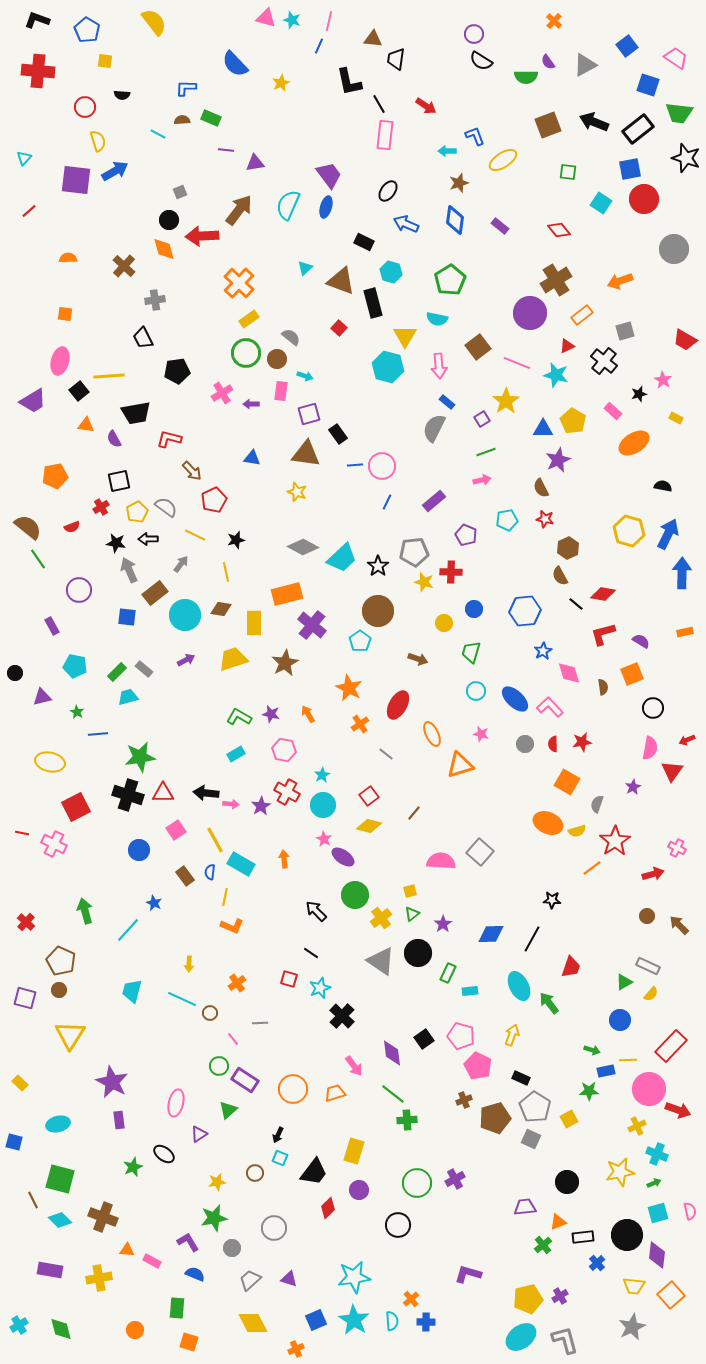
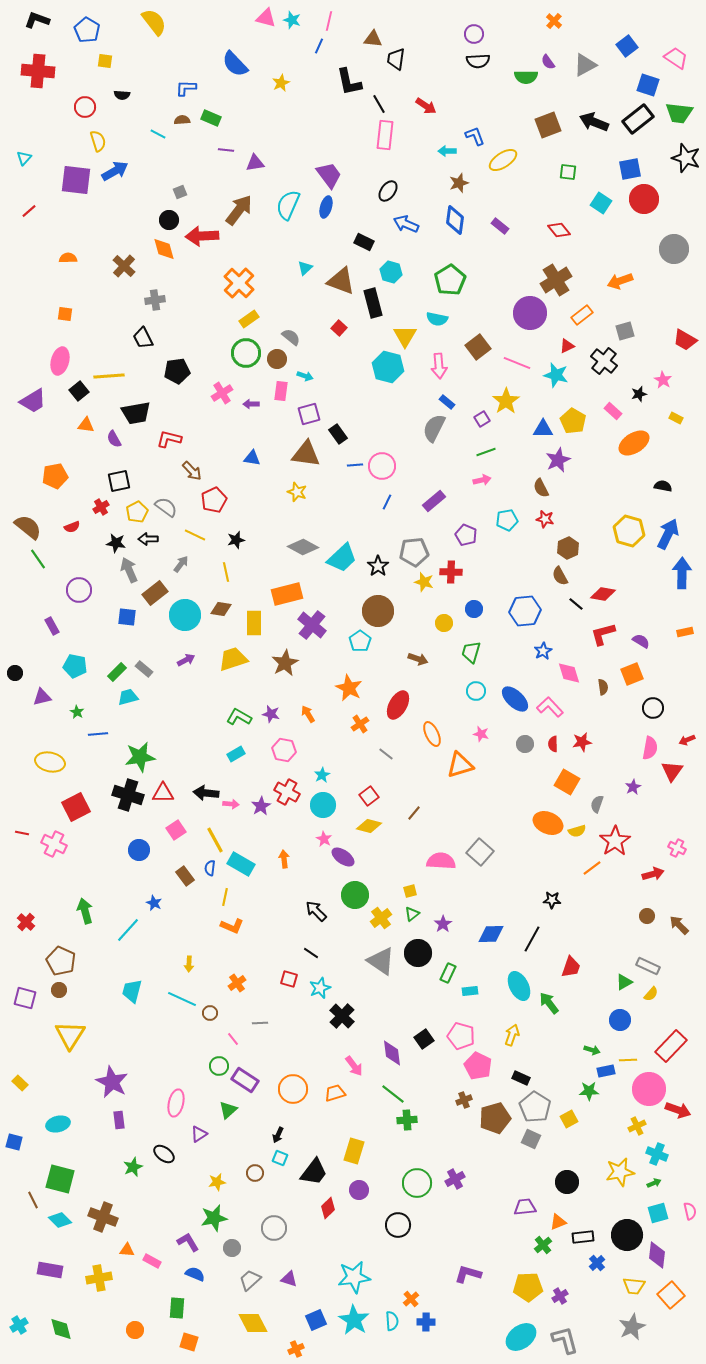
black semicircle at (481, 61): moved 3 px left; rotated 35 degrees counterclockwise
black rectangle at (638, 129): moved 10 px up
blue semicircle at (210, 872): moved 4 px up
yellow pentagon at (528, 1299): moved 12 px up; rotated 12 degrees clockwise
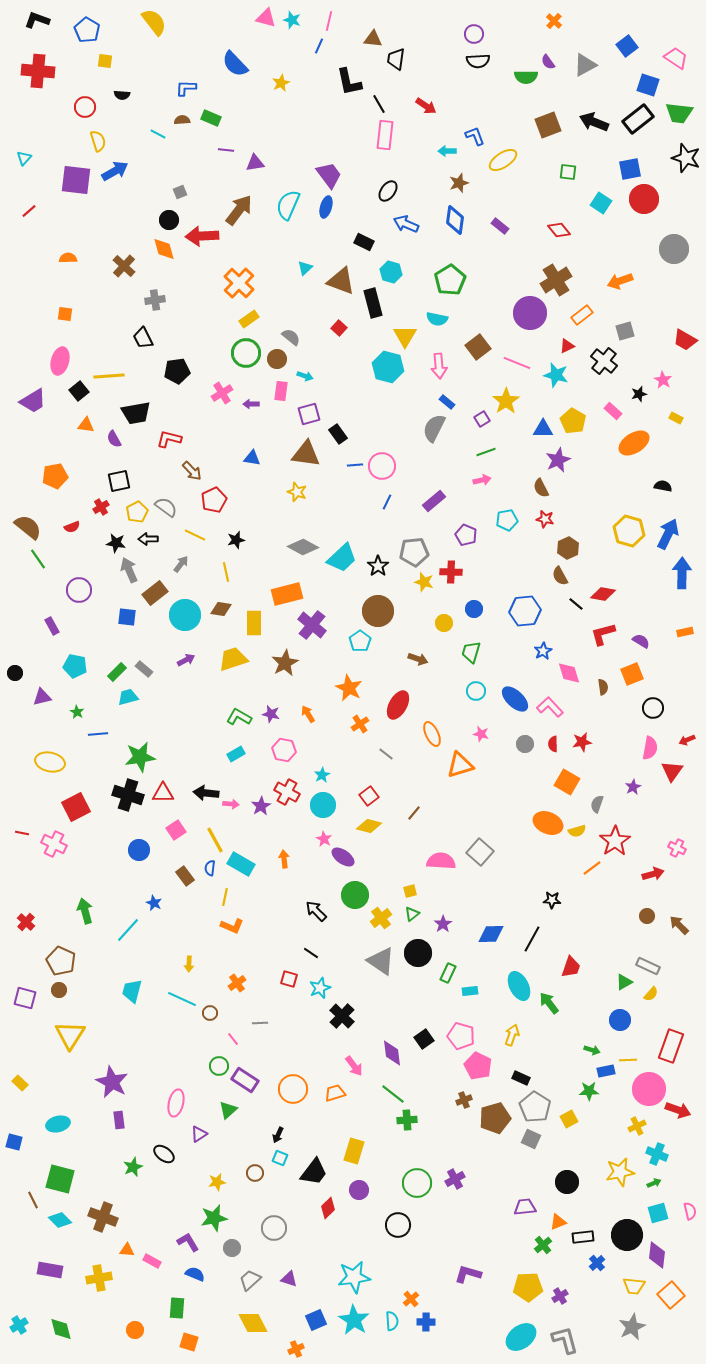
red rectangle at (671, 1046): rotated 24 degrees counterclockwise
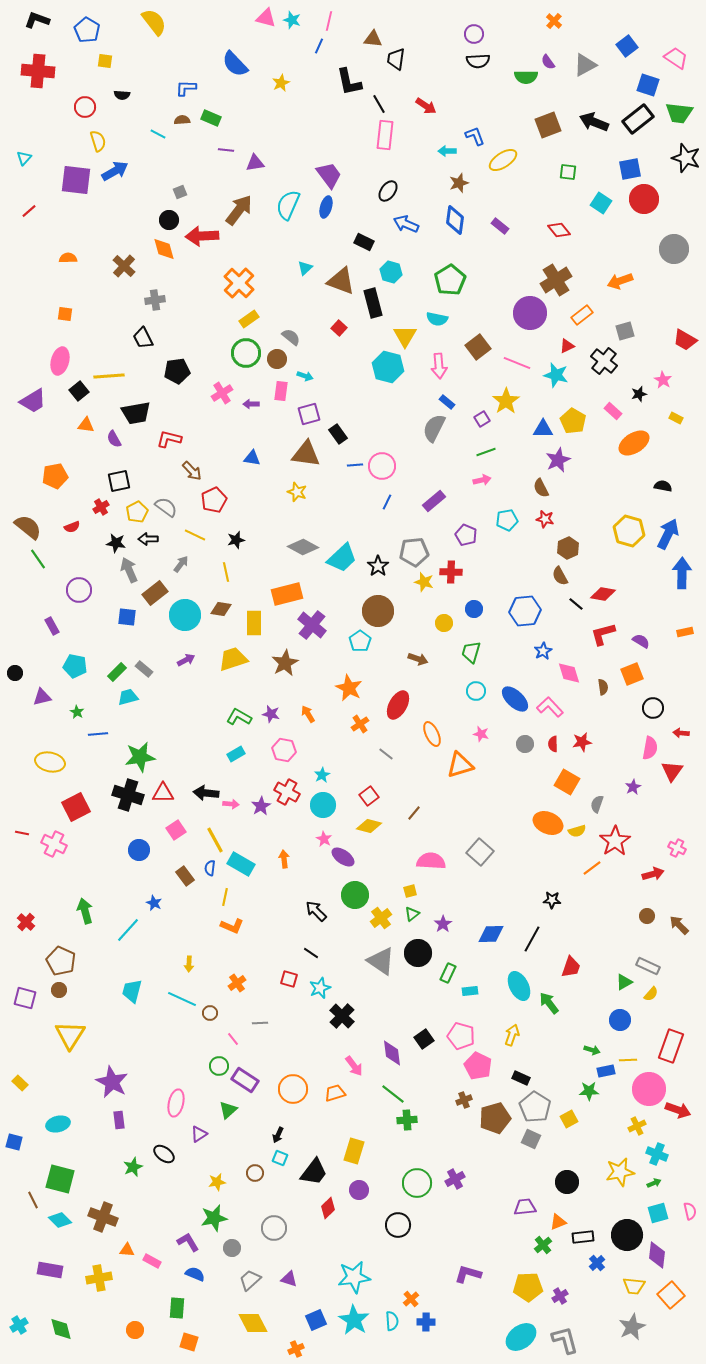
red arrow at (687, 740): moved 6 px left, 7 px up; rotated 28 degrees clockwise
pink semicircle at (441, 861): moved 10 px left
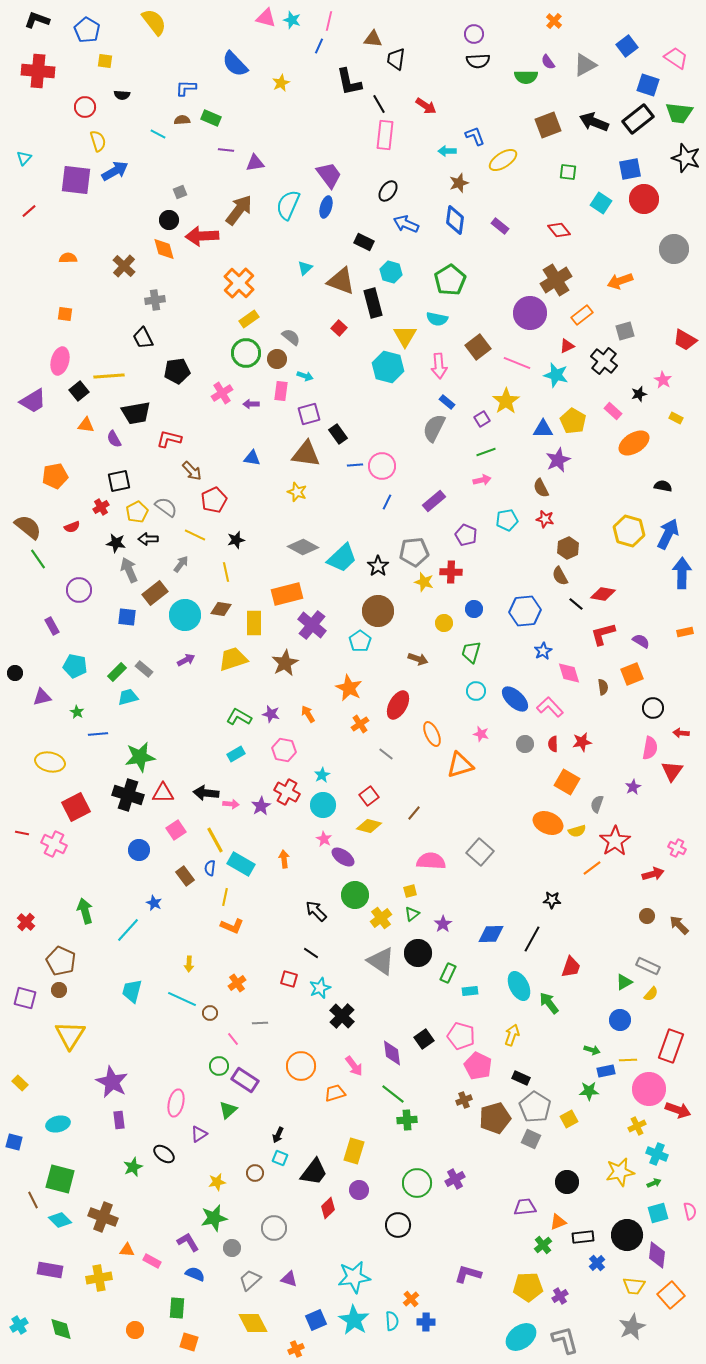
orange circle at (293, 1089): moved 8 px right, 23 px up
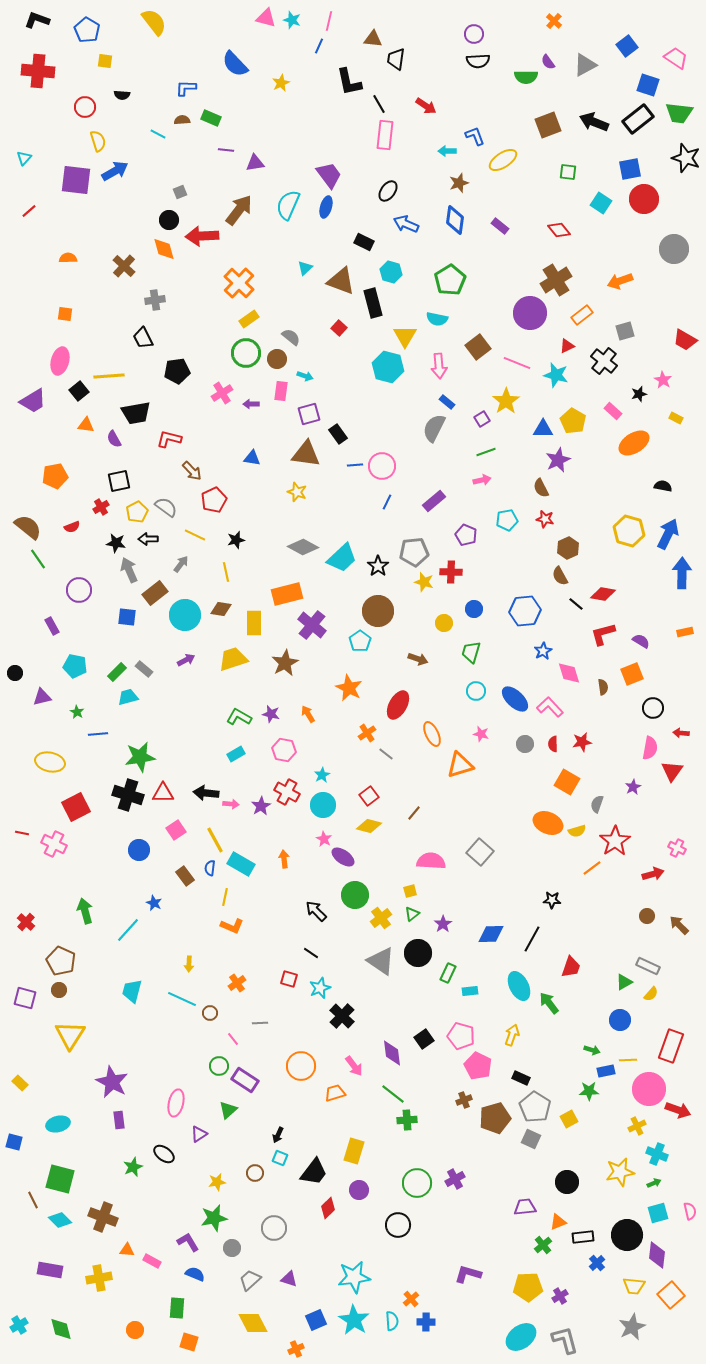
orange cross at (360, 724): moved 7 px right, 9 px down
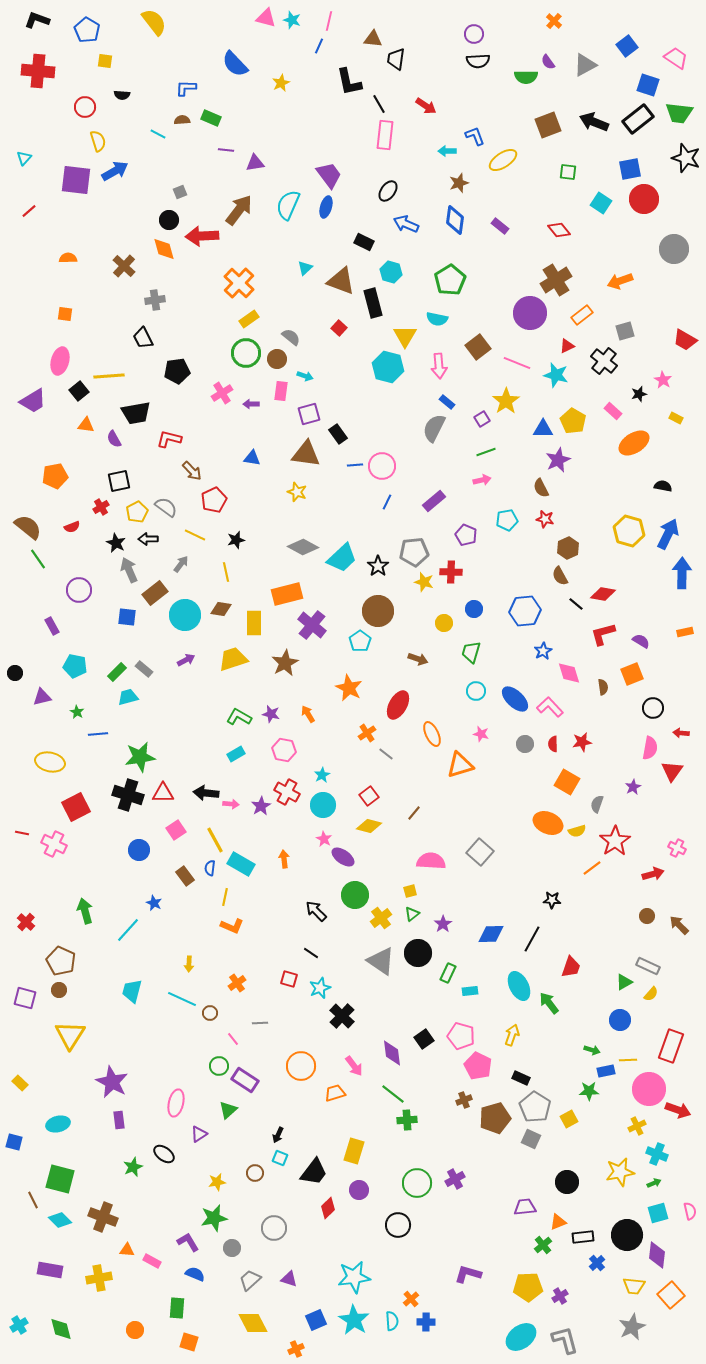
black star at (116, 543): rotated 18 degrees clockwise
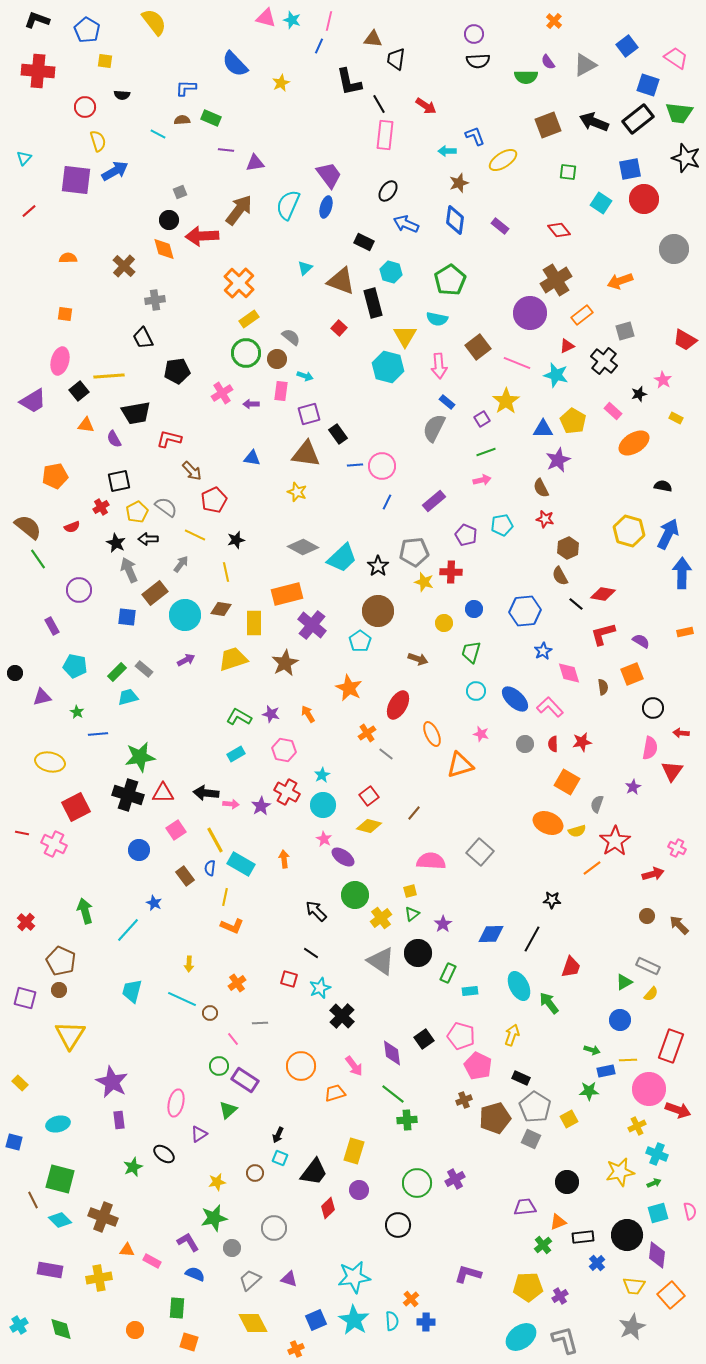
cyan pentagon at (507, 520): moved 5 px left, 5 px down
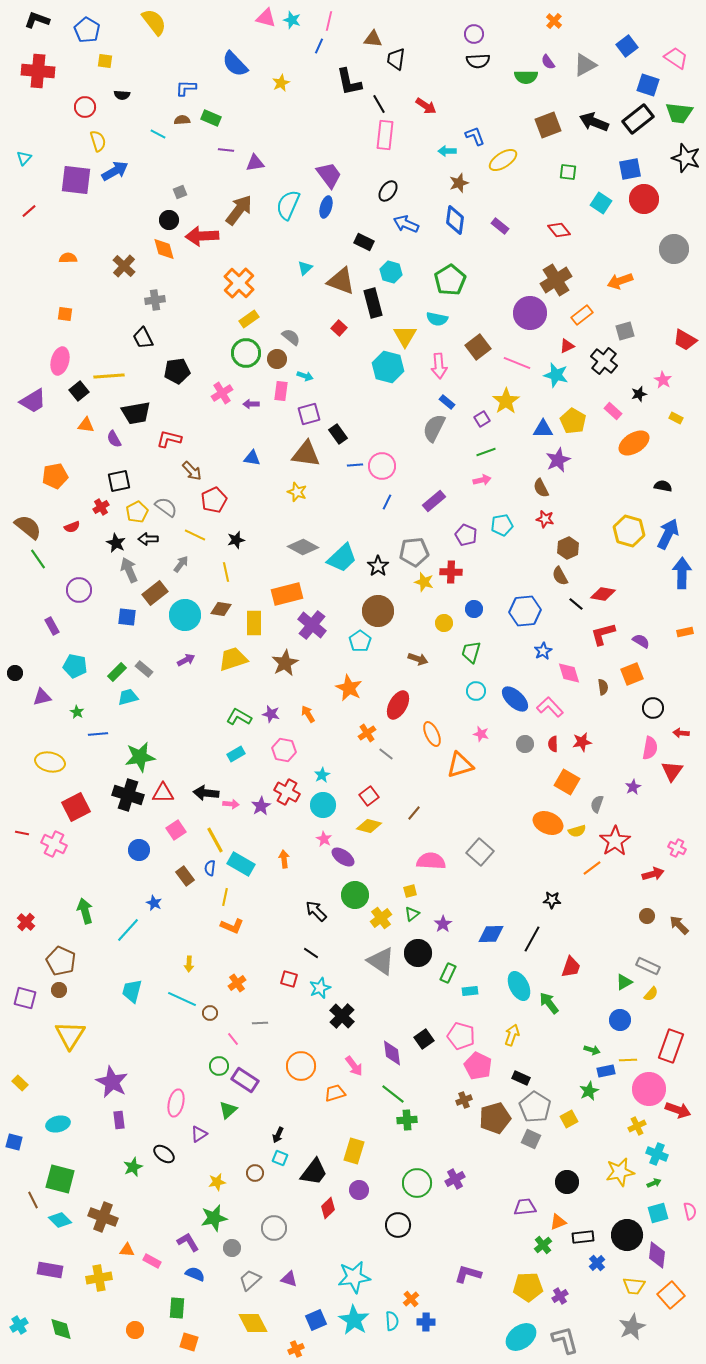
green star at (589, 1091): rotated 24 degrees counterclockwise
